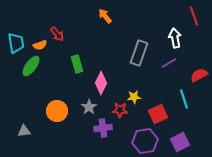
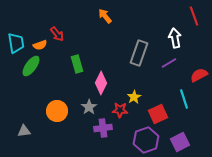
yellow star: rotated 24 degrees counterclockwise
purple hexagon: moved 1 px right, 1 px up; rotated 10 degrees counterclockwise
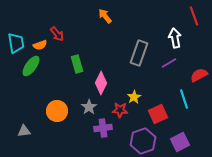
purple hexagon: moved 3 px left, 1 px down
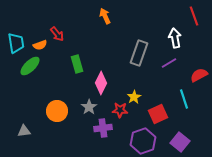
orange arrow: rotated 14 degrees clockwise
green ellipse: moved 1 px left; rotated 10 degrees clockwise
purple square: rotated 24 degrees counterclockwise
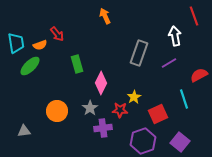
white arrow: moved 2 px up
gray star: moved 1 px right, 1 px down
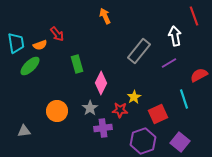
gray rectangle: moved 2 px up; rotated 20 degrees clockwise
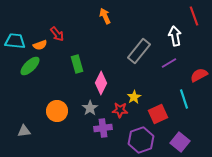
cyan trapezoid: moved 1 px left, 2 px up; rotated 75 degrees counterclockwise
purple hexagon: moved 2 px left, 1 px up
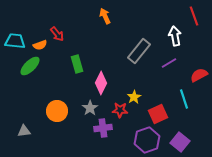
purple hexagon: moved 6 px right
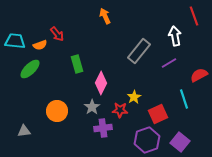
green ellipse: moved 3 px down
gray star: moved 2 px right, 1 px up
